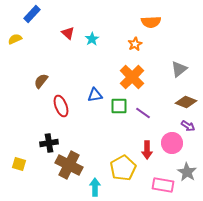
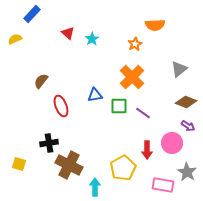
orange semicircle: moved 4 px right, 3 px down
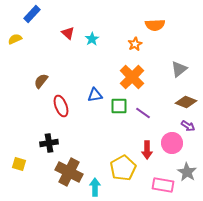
brown cross: moved 7 px down
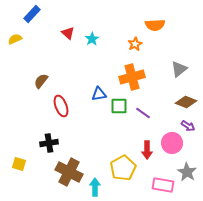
orange cross: rotated 30 degrees clockwise
blue triangle: moved 4 px right, 1 px up
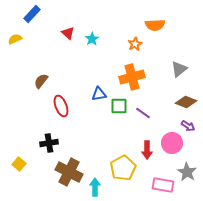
yellow square: rotated 24 degrees clockwise
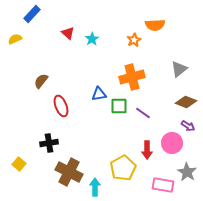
orange star: moved 1 px left, 4 px up
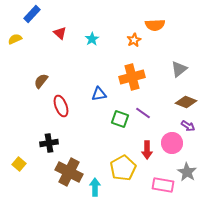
red triangle: moved 8 px left
green square: moved 1 px right, 13 px down; rotated 18 degrees clockwise
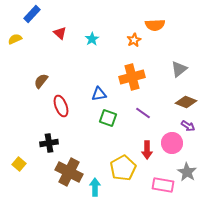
green square: moved 12 px left, 1 px up
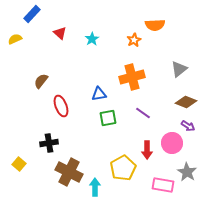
green square: rotated 30 degrees counterclockwise
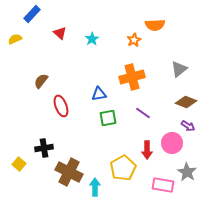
black cross: moved 5 px left, 5 px down
